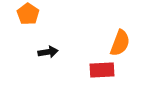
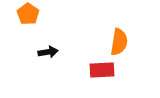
orange semicircle: moved 1 px left, 1 px up; rotated 12 degrees counterclockwise
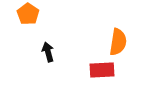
orange semicircle: moved 1 px left
black arrow: rotated 96 degrees counterclockwise
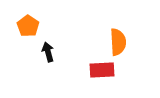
orange pentagon: moved 12 px down
orange semicircle: rotated 12 degrees counterclockwise
